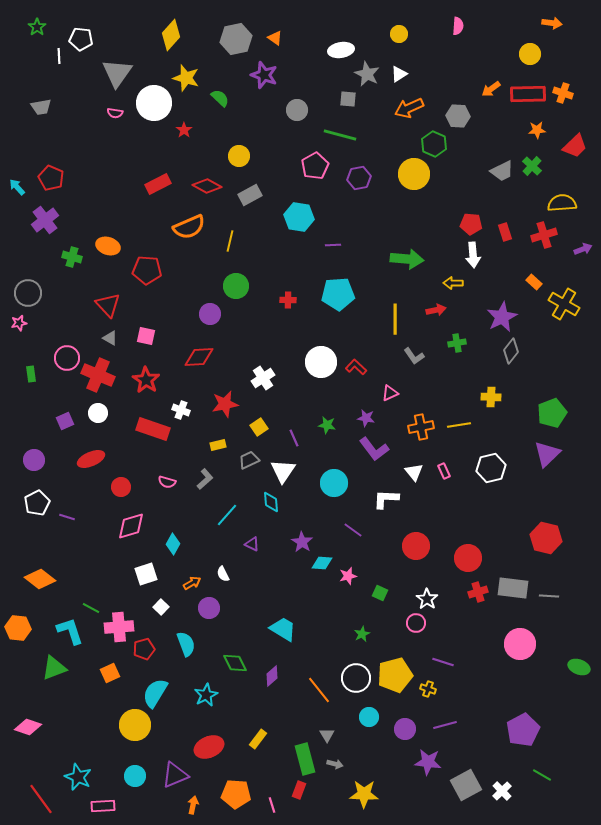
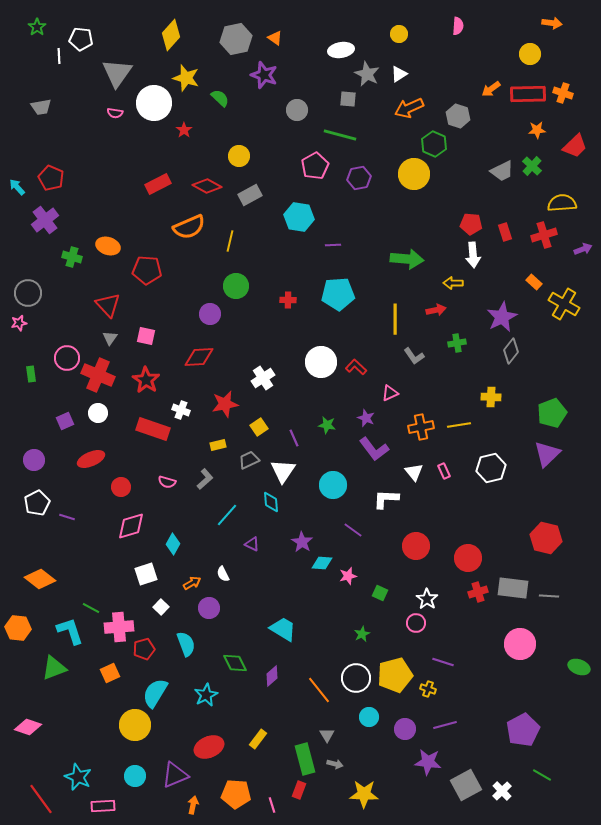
gray hexagon at (458, 116): rotated 15 degrees clockwise
gray triangle at (110, 338): rotated 35 degrees clockwise
purple star at (366, 418): rotated 12 degrees clockwise
cyan circle at (334, 483): moved 1 px left, 2 px down
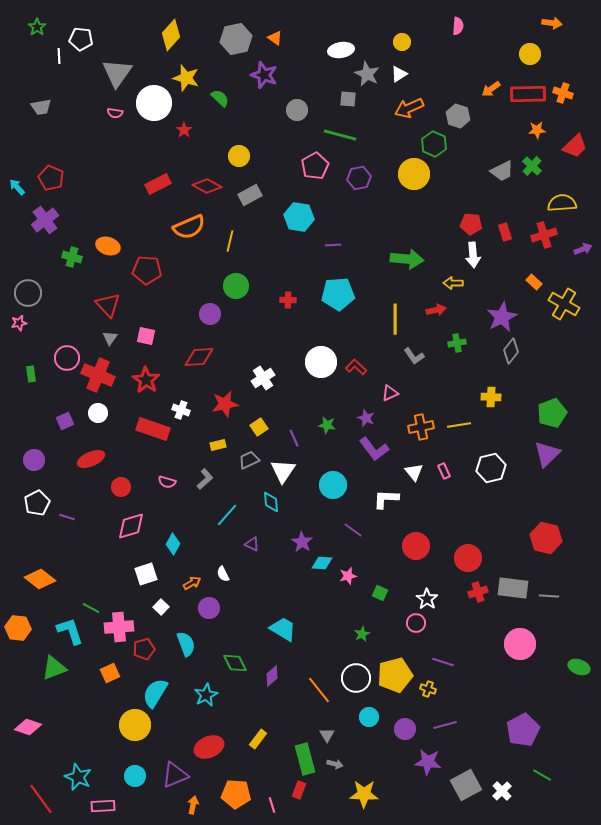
yellow circle at (399, 34): moved 3 px right, 8 px down
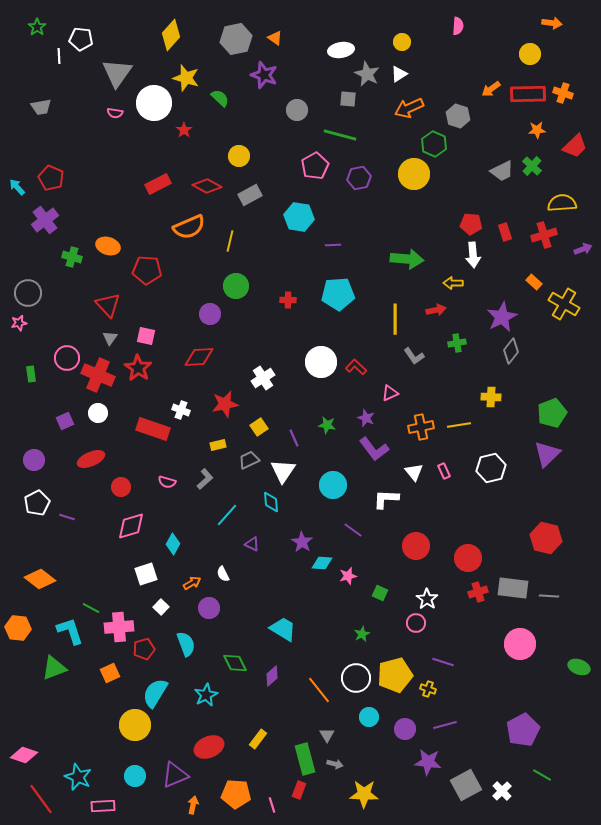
red star at (146, 380): moved 8 px left, 12 px up
pink diamond at (28, 727): moved 4 px left, 28 px down
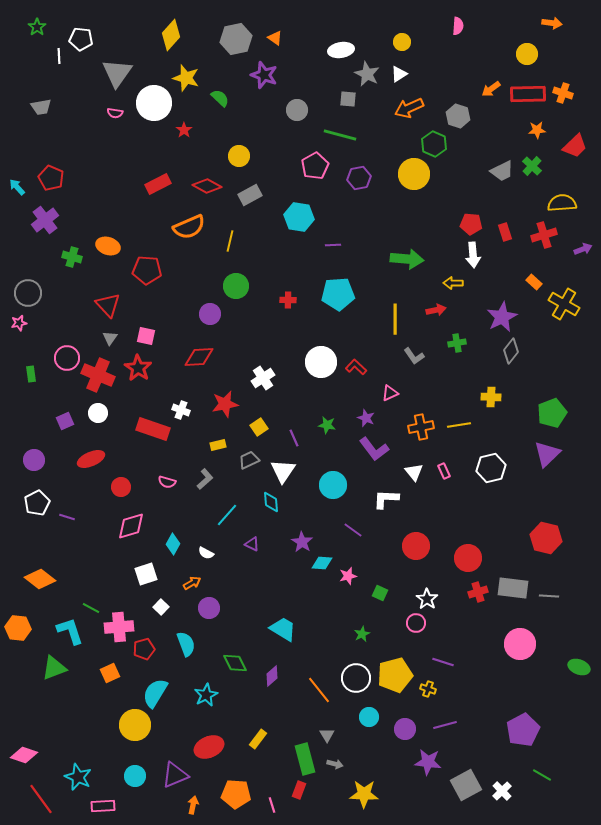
yellow circle at (530, 54): moved 3 px left
white semicircle at (223, 574): moved 17 px left, 21 px up; rotated 35 degrees counterclockwise
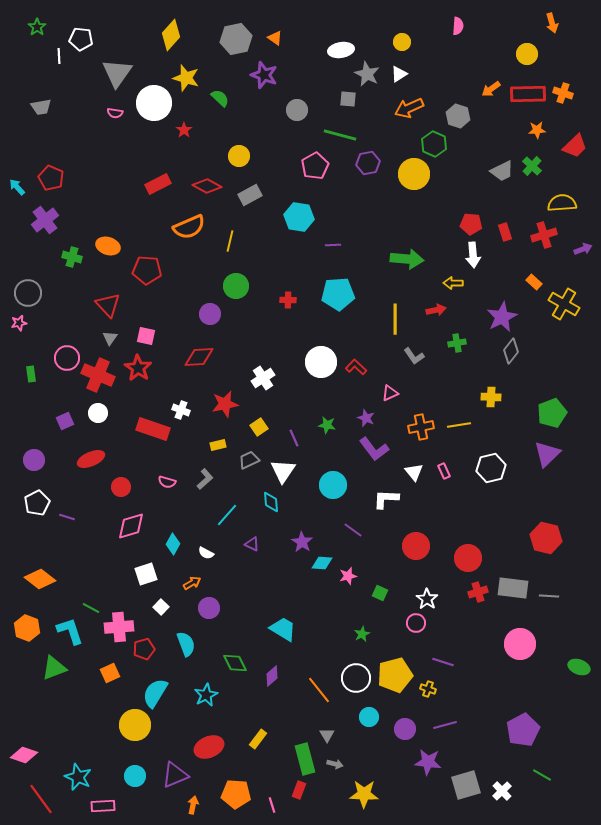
orange arrow at (552, 23): rotated 66 degrees clockwise
purple hexagon at (359, 178): moved 9 px right, 15 px up
orange hexagon at (18, 628): moved 9 px right; rotated 15 degrees clockwise
gray square at (466, 785): rotated 12 degrees clockwise
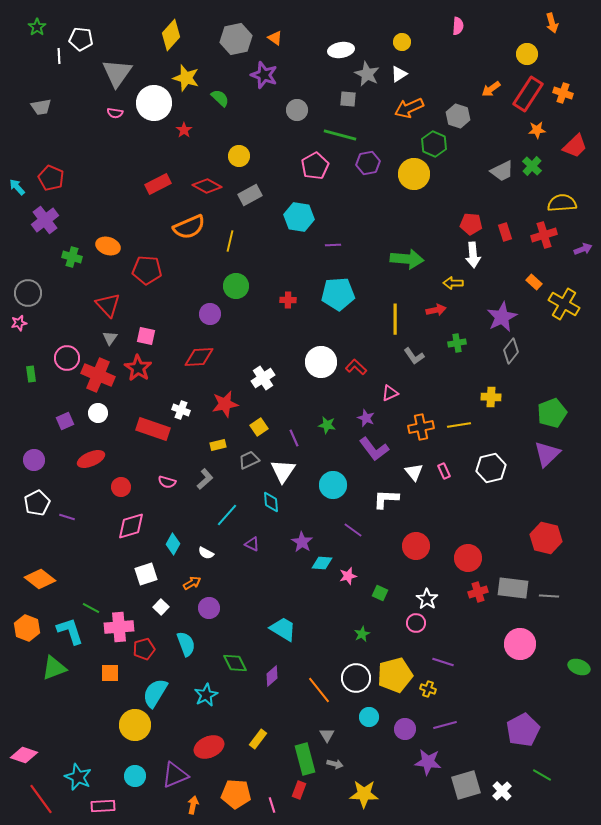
red rectangle at (528, 94): rotated 56 degrees counterclockwise
orange square at (110, 673): rotated 24 degrees clockwise
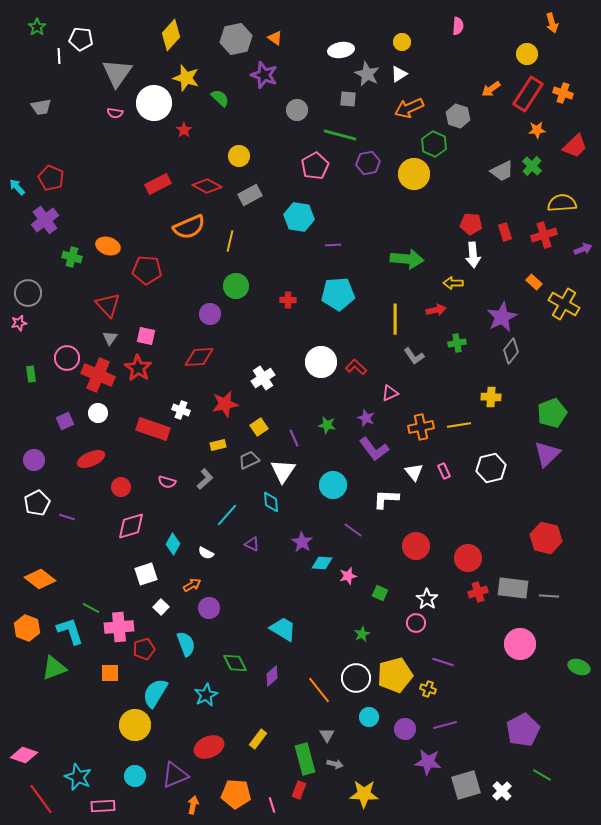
orange arrow at (192, 583): moved 2 px down
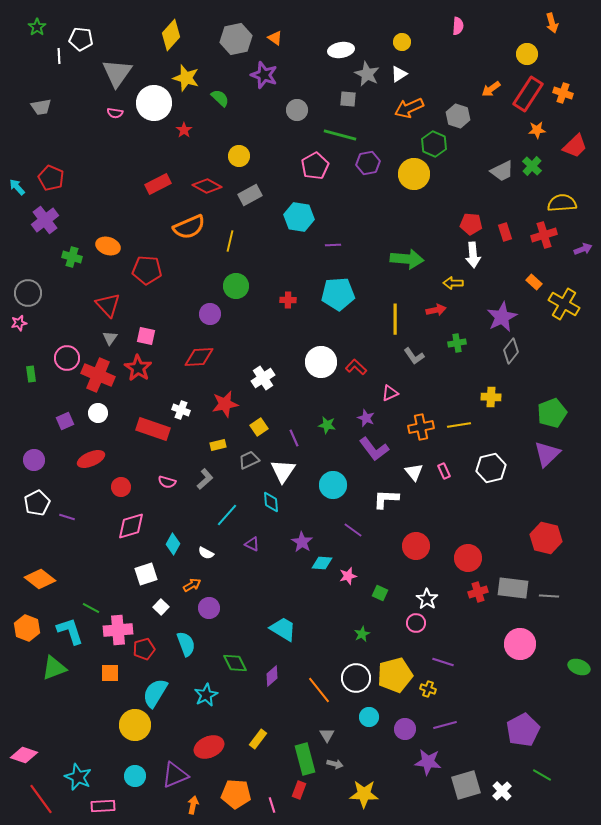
pink cross at (119, 627): moved 1 px left, 3 px down
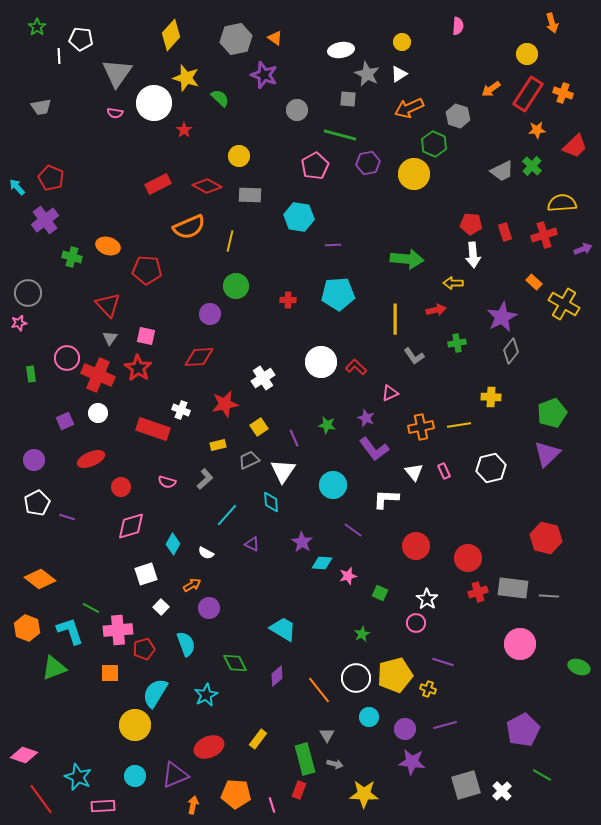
gray rectangle at (250, 195): rotated 30 degrees clockwise
purple diamond at (272, 676): moved 5 px right
purple star at (428, 762): moved 16 px left
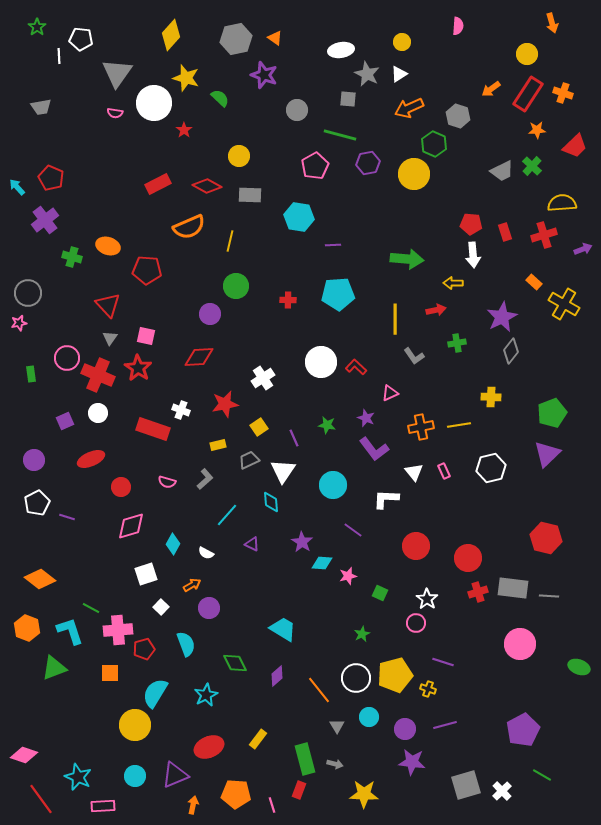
gray triangle at (327, 735): moved 10 px right, 9 px up
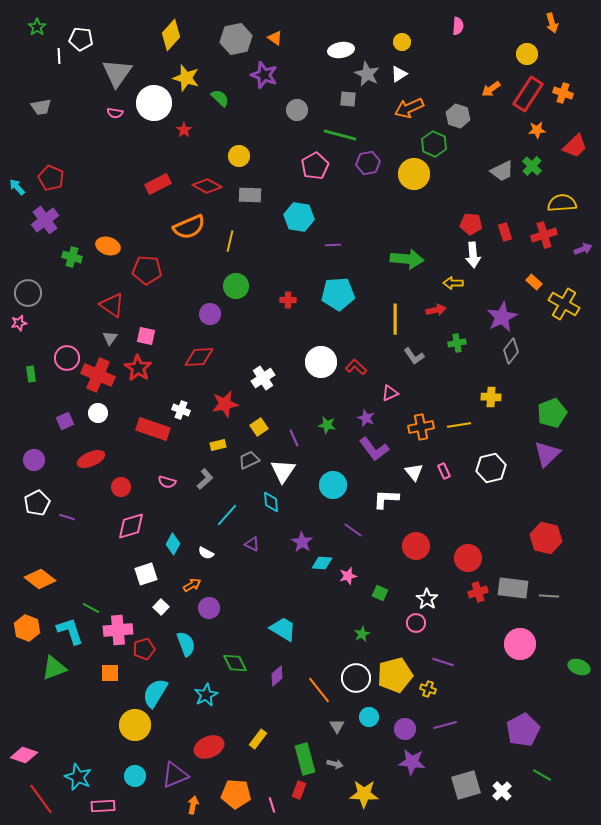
red triangle at (108, 305): moved 4 px right; rotated 12 degrees counterclockwise
